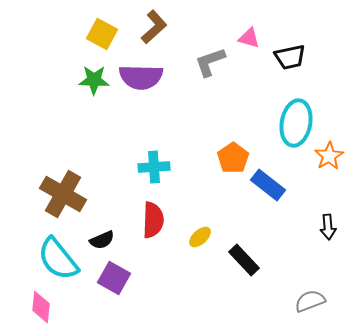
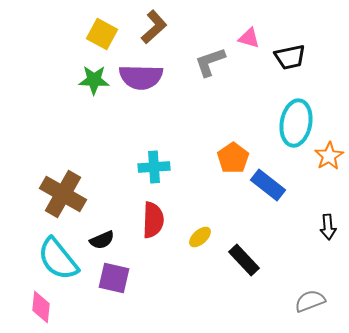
purple square: rotated 16 degrees counterclockwise
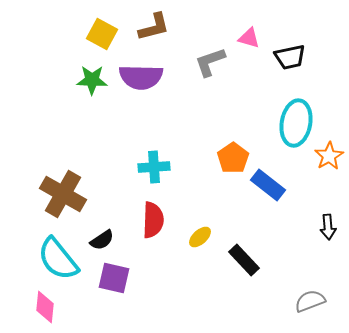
brown L-shape: rotated 28 degrees clockwise
green star: moved 2 px left
black semicircle: rotated 10 degrees counterclockwise
pink diamond: moved 4 px right
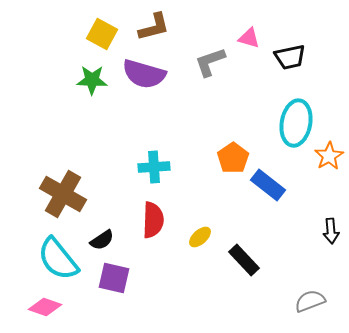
purple semicircle: moved 3 px right, 3 px up; rotated 15 degrees clockwise
black arrow: moved 3 px right, 4 px down
pink diamond: rotated 76 degrees counterclockwise
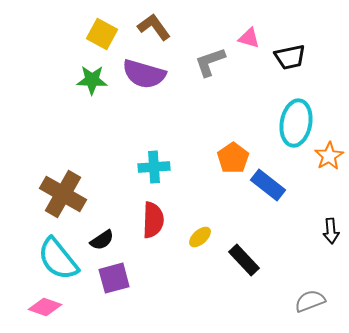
brown L-shape: rotated 112 degrees counterclockwise
purple square: rotated 28 degrees counterclockwise
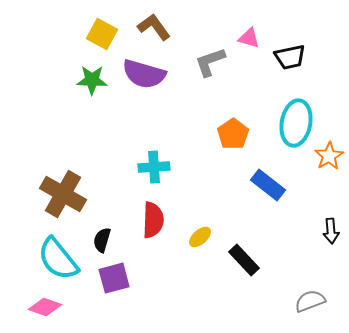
orange pentagon: moved 24 px up
black semicircle: rotated 140 degrees clockwise
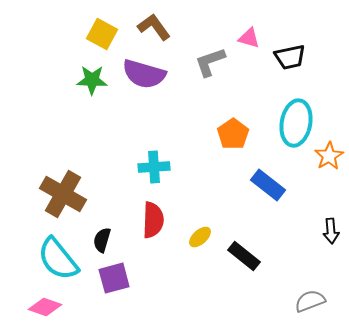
black rectangle: moved 4 px up; rotated 8 degrees counterclockwise
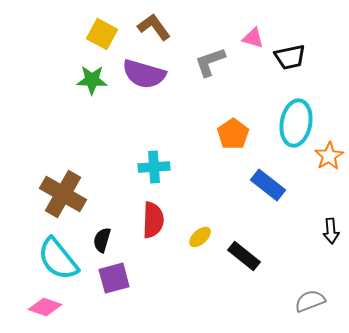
pink triangle: moved 4 px right
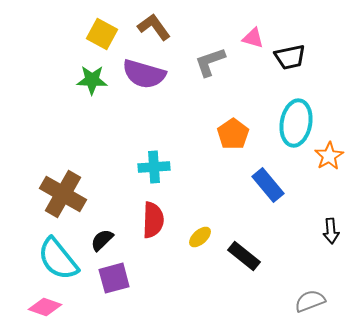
blue rectangle: rotated 12 degrees clockwise
black semicircle: rotated 30 degrees clockwise
